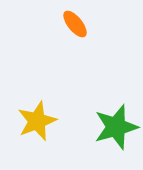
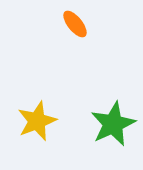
green star: moved 3 px left, 3 px up; rotated 9 degrees counterclockwise
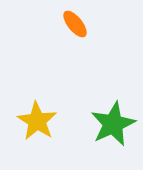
yellow star: rotated 18 degrees counterclockwise
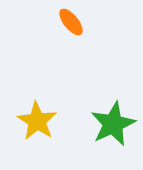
orange ellipse: moved 4 px left, 2 px up
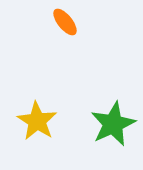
orange ellipse: moved 6 px left
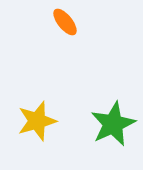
yellow star: rotated 24 degrees clockwise
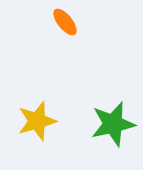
green star: rotated 12 degrees clockwise
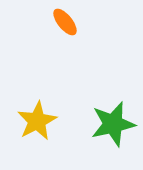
yellow star: rotated 12 degrees counterclockwise
